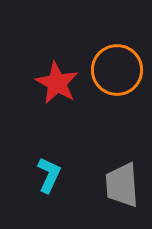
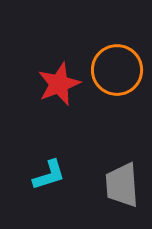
red star: moved 2 px right, 1 px down; rotated 21 degrees clockwise
cyan L-shape: rotated 48 degrees clockwise
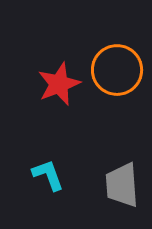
cyan L-shape: moved 1 px left; rotated 93 degrees counterclockwise
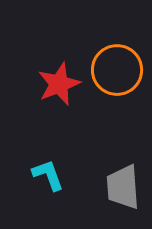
gray trapezoid: moved 1 px right, 2 px down
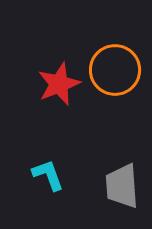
orange circle: moved 2 px left
gray trapezoid: moved 1 px left, 1 px up
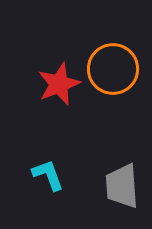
orange circle: moved 2 px left, 1 px up
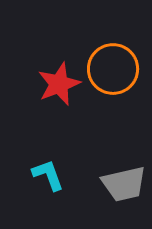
gray trapezoid: moved 2 px right, 2 px up; rotated 99 degrees counterclockwise
